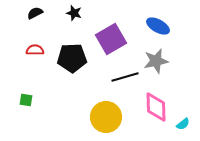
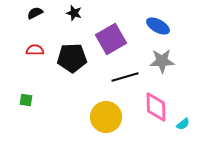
gray star: moved 6 px right; rotated 10 degrees clockwise
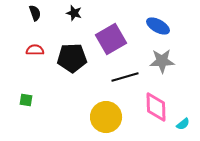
black semicircle: rotated 98 degrees clockwise
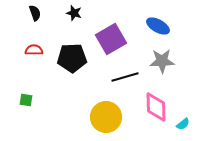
red semicircle: moved 1 px left
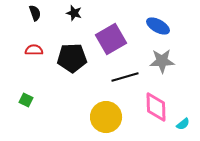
green square: rotated 16 degrees clockwise
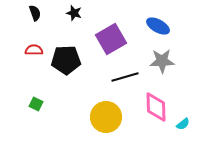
black pentagon: moved 6 px left, 2 px down
green square: moved 10 px right, 4 px down
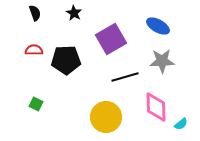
black star: rotated 14 degrees clockwise
cyan semicircle: moved 2 px left
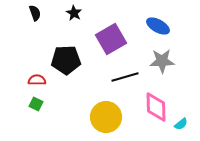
red semicircle: moved 3 px right, 30 px down
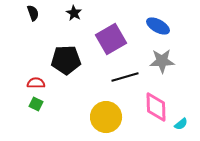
black semicircle: moved 2 px left
red semicircle: moved 1 px left, 3 px down
